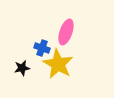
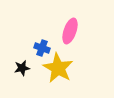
pink ellipse: moved 4 px right, 1 px up
yellow star: moved 4 px down
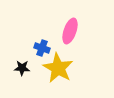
black star: rotated 14 degrees clockwise
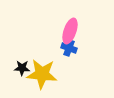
blue cross: moved 27 px right
yellow star: moved 16 px left, 6 px down; rotated 24 degrees counterclockwise
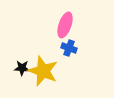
pink ellipse: moved 5 px left, 6 px up
yellow star: moved 1 px right, 3 px up; rotated 16 degrees clockwise
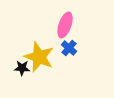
blue cross: rotated 21 degrees clockwise
yellow star: moved 4 px left, 14 px up
